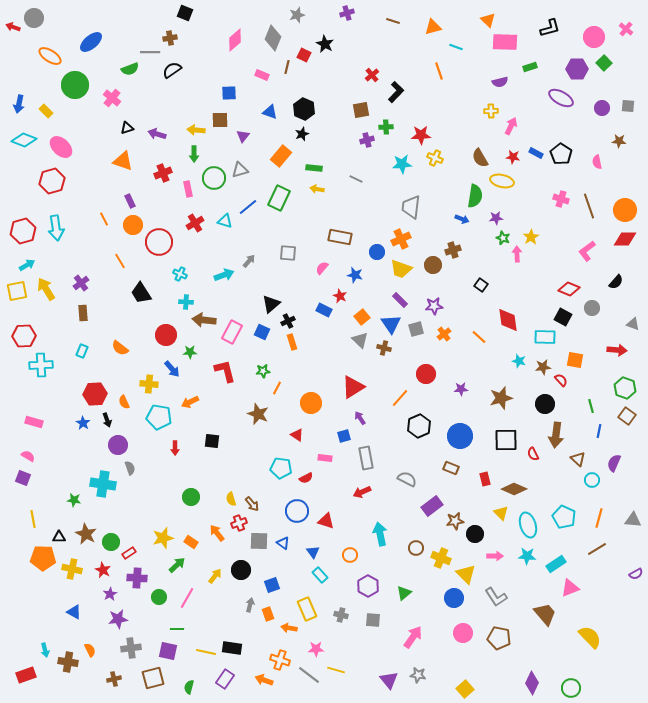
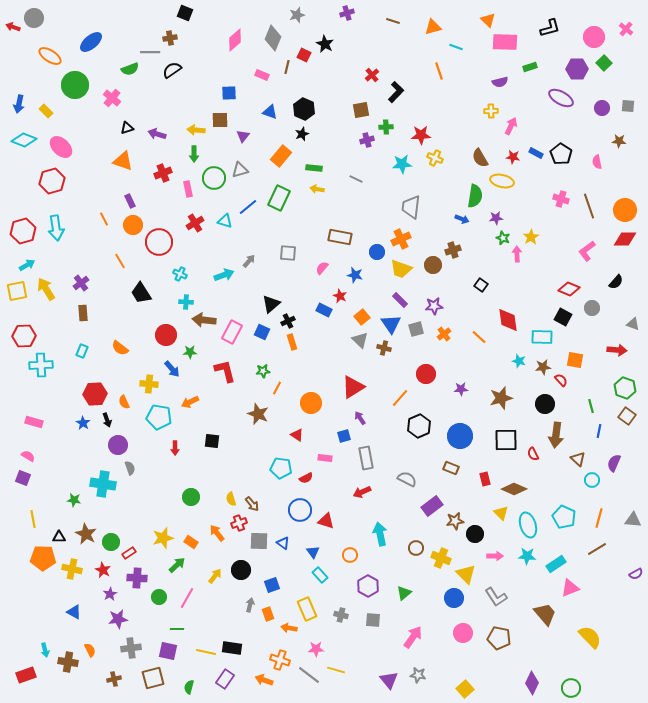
cyan rectangle at (545, 337): moved 3 px left
blue circle at (297, 511): moved 3 px right, 1 px up
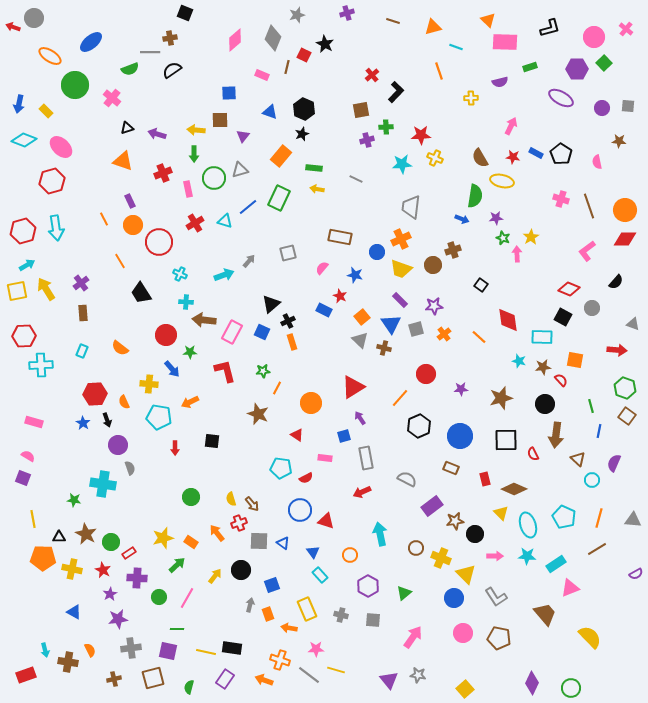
yellow cross at (491, 111): moved 20 px left, 13 px up
gray square at (288, 253): rotated 18 degrees counterclockwise
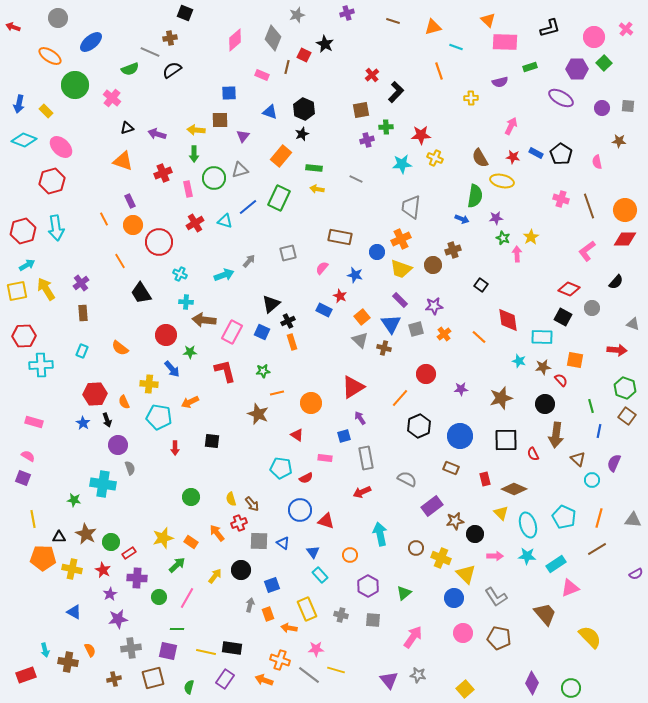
gray circle at (34, 18): moved 24 px right
gray line at (150, 52): rotated 24 degrees clockwise
orange line at (277, 388): moved 5 px down; rotated 48 degrees clockwise
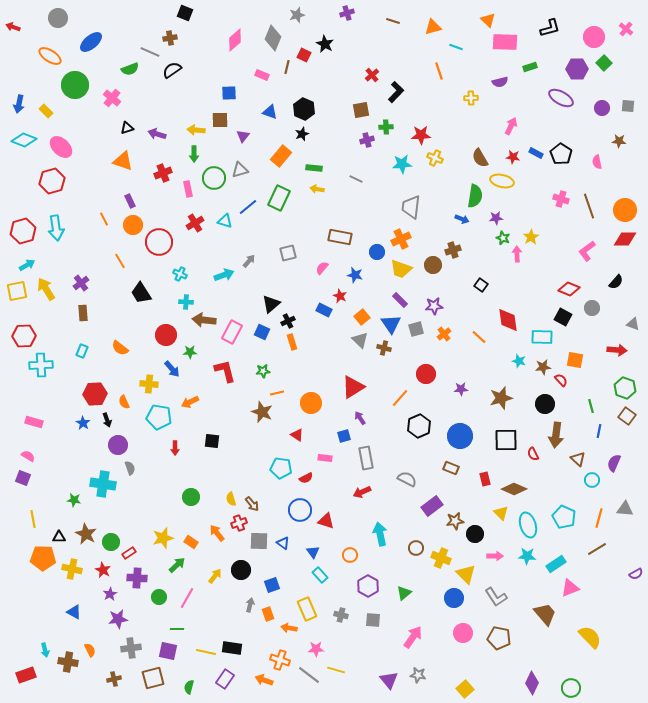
brown star at (258, 414): moved 4 px right, 2 px up
gray triangle at (633, 520): moved 8 px left, 11 px up
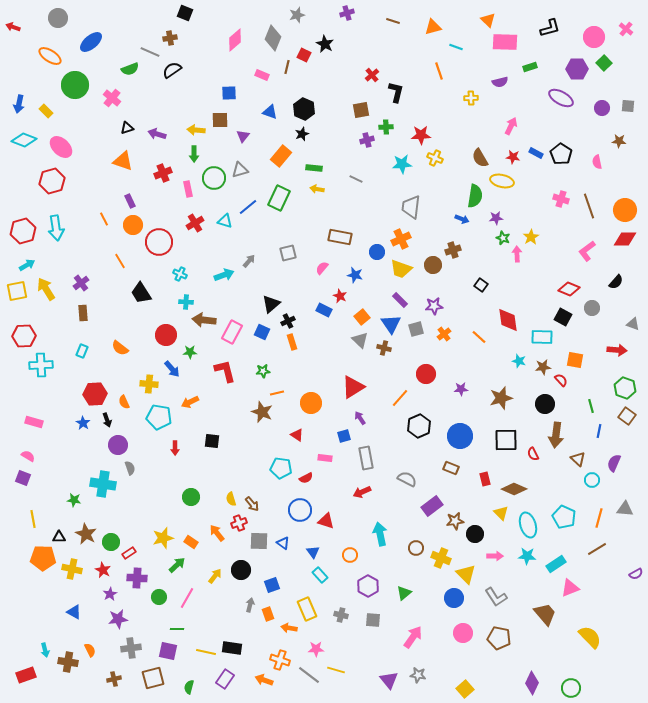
black L-shape at (396, 92): rotated 30 degrees counterclockwise
